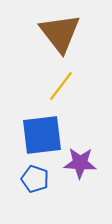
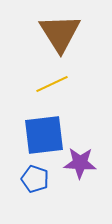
brown triangle: rotated 6 degrees clockwise
yellow line: moved 9 px left, 2 px up; rotated 28 degrees clockwise
blue square: moved 2 px right
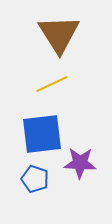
brown triangle: moved 1 px left, 1 px down
blue square: moved 2 px left, 1 px up
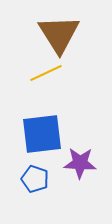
yellow line: moved 6 px left, 11 px up
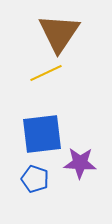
brown triangle: moved 1 px up; rotated 6 degrees clockwise
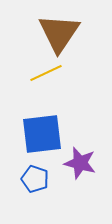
purple star: rotated 12 degrees clockwise
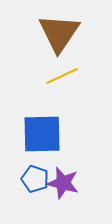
yellow line: moved 16 px right, 3 px down
blue square: rotated 6 degrees clockwise
purple star: moved 17 px left, 20 px down
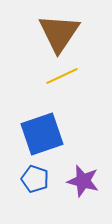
blue square: rotated 18 degrees counterclockwise
purple star: moved 20 px right, 2 px up
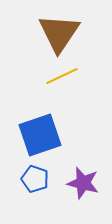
blue square: moved 2 px left, 1 px down
purple star: moved 2 px down
